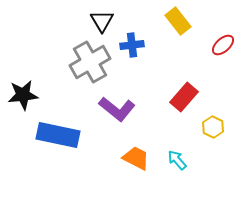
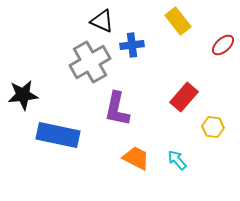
black triangle: rotated 35 degrees counterclockwise
purple L-shape: rotated 63 degrees clockwise
yellow hexagon: rotated 20 degrees counterclockwise
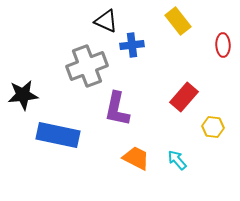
black triangle: moved 4 px right
red ellipse: rotated 50 degrees counterclockwise
gray cross: moved 3 px left, 4 px down; rotated 9 degrees clockwise
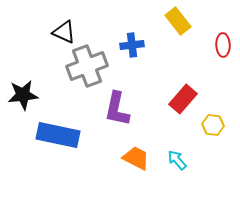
black triangle: moved 42 px left, 11 px down
red rectangle: moved 1 px left, 2 px down
yellow hexagon: moved 2 px up
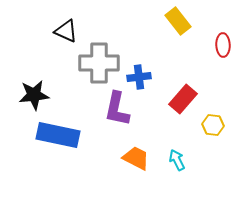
black triangle: moved 2 px right, 1 px up
blue cross: moved 7 px right, 32 px down
gray cross: moved 12 px right, 3 px up; rotated 21 degrees clockwise
black star: moved 11 px right
cyan arrow: rotated 15 degrees clockwise
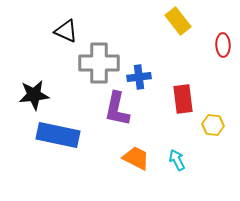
red rectangle: rotated 48 degrees counterclockwise
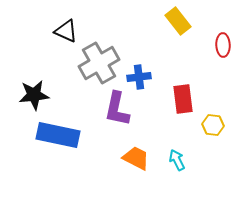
gray cross: rotated 30 degrees counterclockwise
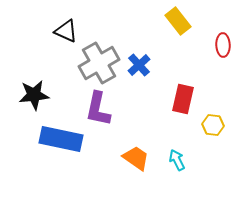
blue cross: moved 12 px up; rotated 35 degrees counterclockwise
red rectangle: rotated 20 degrees clockwise
purple L-shape: moved 19 px left
blue rectangle: moved 3 px right, 4 px down
orange trapezoid: rotated 8 degrees clockwise
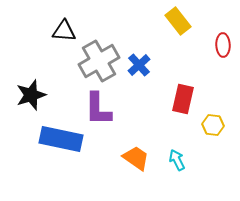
black triangle: moved 2 px left; rotated 20 degrees counterclockwise
gray cross: moved 2 px up
black star: moved 3 px left; rotated 12 degrees counterclockwise
purple L-shape: rotated 12 degrees counterclockwise
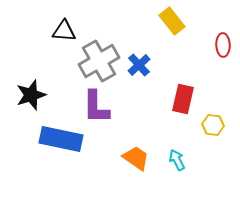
yellow rectangle: moved 6 px left
purple L-shape: moved 2 px left, 2 px up
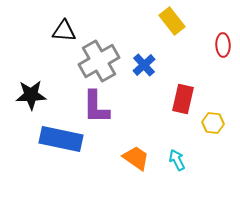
blue cross: moved 5 px right
black star: rotated 16 degrees clockwise
yellow hexagon: moved 2 px up
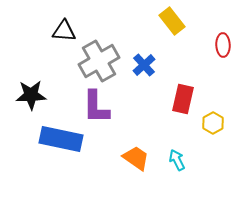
yellow hexagon: rotated 25 degrees clockwise
